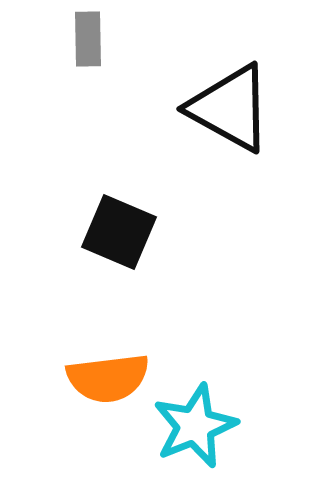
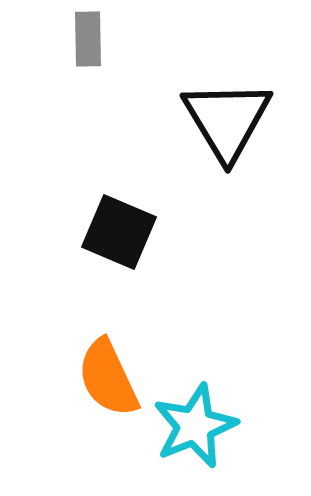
black triangle: moved 3 px left, 12 px down; rotated 30 degrees clockwise
orange semicircle: rotated 72 degrees clockwise
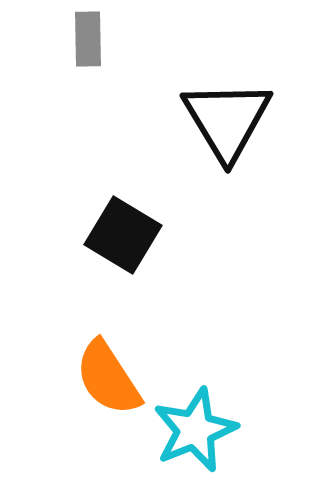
black square: moved 4 px right, 3 px down; rotated 8 degrees clockwise
orange semicircle: rotated 8 degrees counterclockwise
cyan star: moved 4 px down
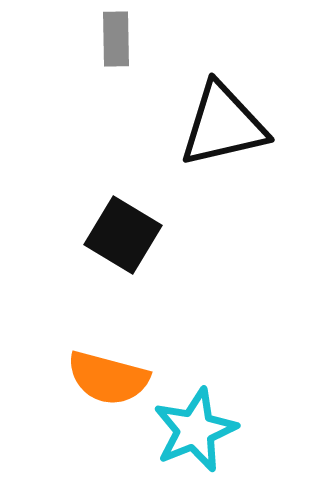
gray rectangle: moved 28 px right
black triangle: moved 4 px left, 5 px down; rotated 48 degrees clockwise
orange semicircle: rotated 42 degrees counterclockwise
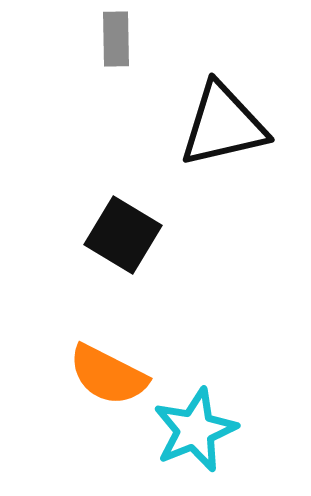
orange semicircle: moved 3 px up; rotated 12 degrees clockwise
